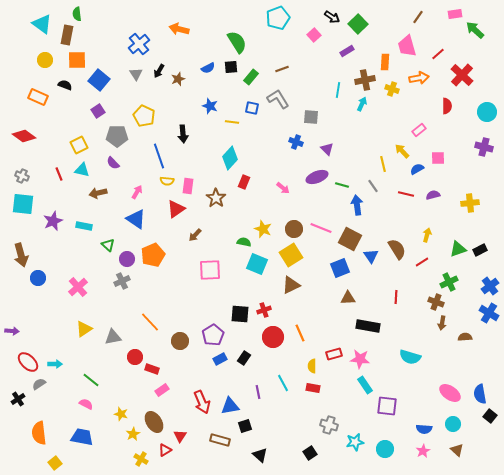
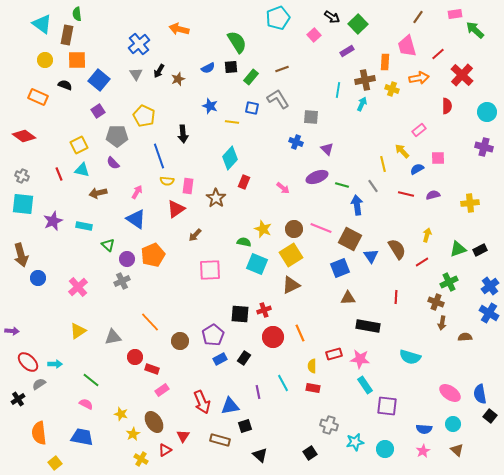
yellow triangle at (84, 329): moved 6 px left, 2 px down
red triangle at (180, 436): moved 3 px right
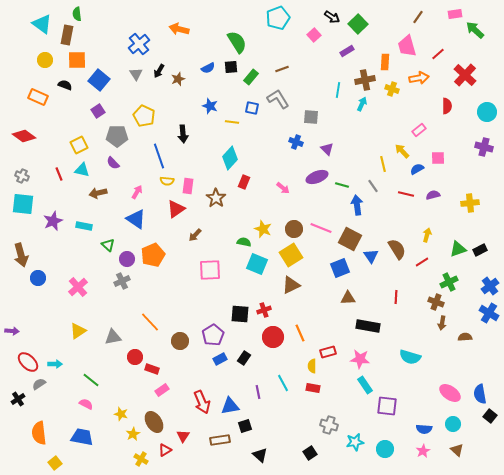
red cross at (462, 75): moved 3 px right
red rectangle at (334, 354): moved 6 px left, 2 px up
brown rectangle at (220, 440): rotated 24 degrees counterclockwise
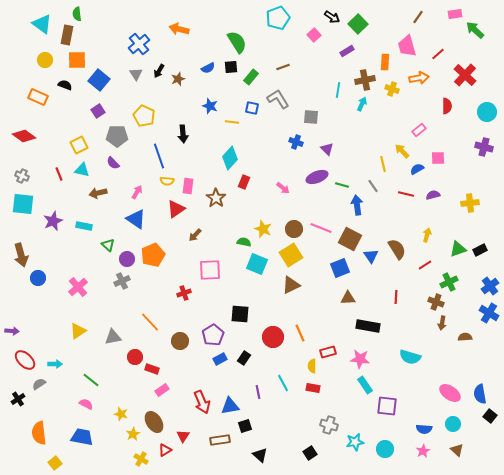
brown line at (282, 69): moved 1 px right, 2 px up
red line at (422, 262): moved 3 px right, 3 px down
red cross at (264, 310): moved 80 px left, 17 px up
red ellipse at (28, 362): moved 3 px left, 2 px up
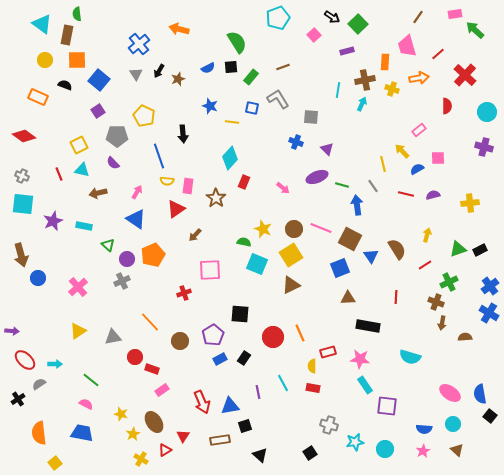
purple rectangle at (347, 51): rotated 16 degrees clockwise
blue trapezoid at (82, 437): moved 4 px up
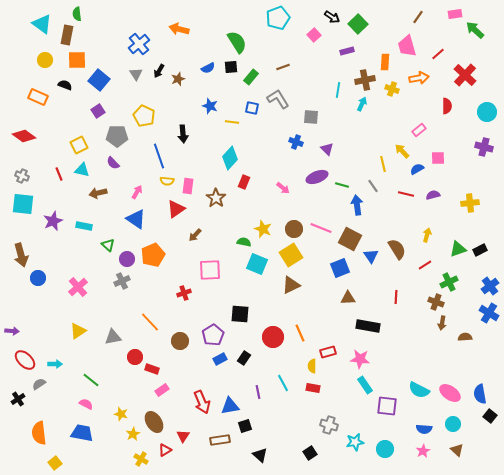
cyan semicircle at (410, 357): moved 9 px right, 33 px down; rotated 10 degrees clockwise
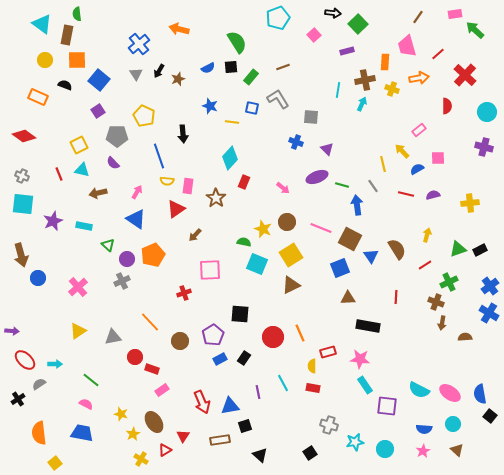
black arrow at (332, 17): moved 1 px right, 4 px up; rotated 28 degrees counterclockwise
brown circle at (294, 229): moved 7 px left, 7 px up
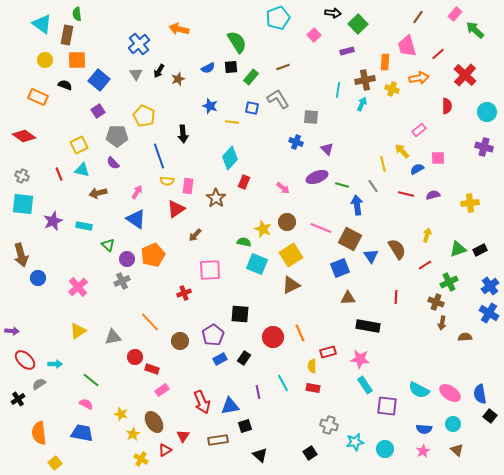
pink rectangle at (455, 14): rotated 40 degrees counterclockwise
brown rectangle at (220, 440): moved 2 px left
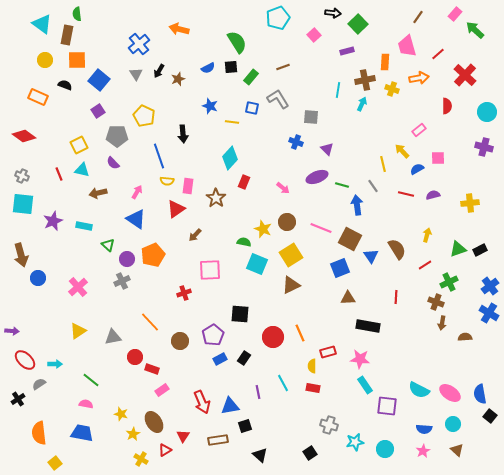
pink semicircle at (86, 404): rotated 16 degrees counterclockwise
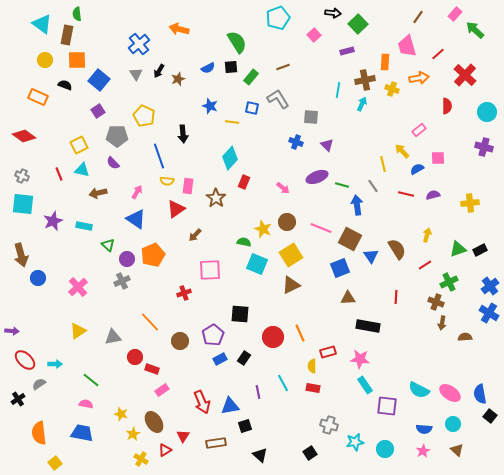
purple triangle at (327, 149): moved 4 px up
brown rectangle at (218, 440): moved 2 px left, 3 px down
